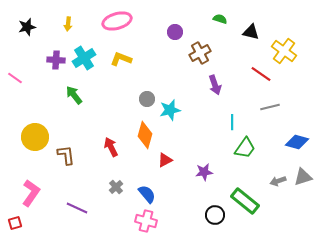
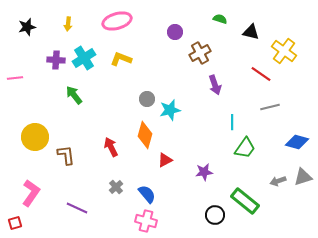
pink line: rotated 42 degrees counterclockwise
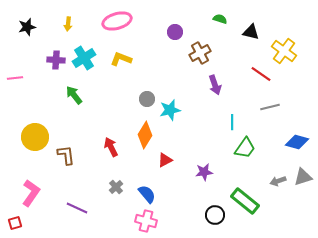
orange diamond: rotated 16 degrees clockwise
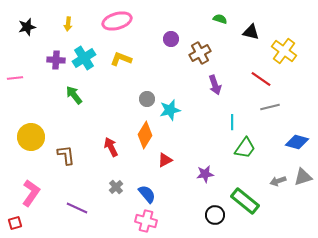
purple circle: moved 4 px left, 7 px down
red line: moved 5 px down
yellow circle: moved 4 px left
purple star: moved 1 px right, 2 px down
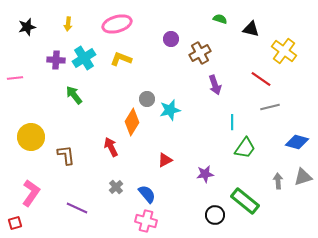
pink ellipse: moved 3 px down
black triangle: moved 3 px up
orange diamond: moved 13 px left, 13 px up
gray arrow: rotated 105 degrees clockwise
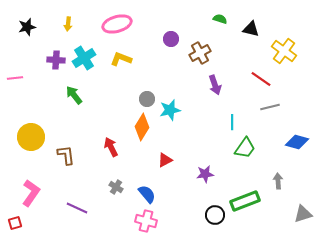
orange diamond: moved 10 px right, 5 px down
gray triangle: moved 37 px down
gray cross: rotated 16 degrees counterclockwise
green rectangle: rotated 60 degrees counterclockwise
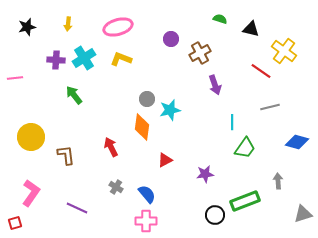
pink ellipse: moved 1 px right, 3 px down
red line: moved 8 px up
orange diamond: rotated 24 degrees counterclockwise
pink cross: rotated 15 degrees counterclockwise
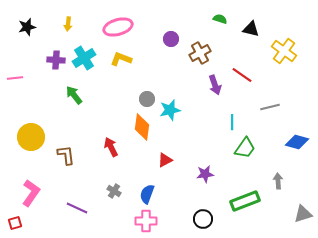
red line: moved 19 px left, 4 px down
gray cross: moved 2 px left, 4 px down
blue semicircle: rotated 120 degrees counterclockwise
black circle: moved 12 px left, 4 px down
